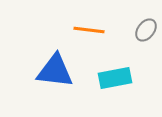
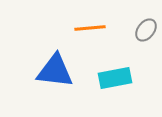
orange line: moved 1 px right, 2 px up; rotated 12 degrees counterclockwise
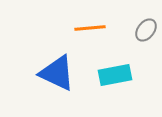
blue triangle: moved 2 px right, 2 px down; rotated 18 degrees clockwise
cyan rectangle: moved 3 px up
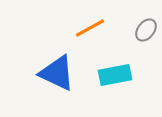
orange line: rotated 24 degrees counterclockwise
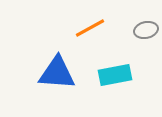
gray ellipse: rotated 40 degrees clockwise
blue triangle: rotated 21 degrees counterclockwise
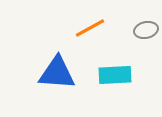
cyan rectangle: rotated 8 degrees clockwise
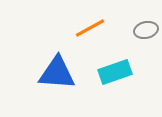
cyan rectangle: moved 3 px up; rotated 16 degrees counterclockwise
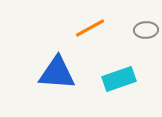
gray ellipse: rotated 10 degrees clockwise
cyan rectangle: moved 4 px right, 7 px down
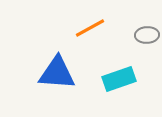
gray ellipse: moved 1 px right, 5 px down
